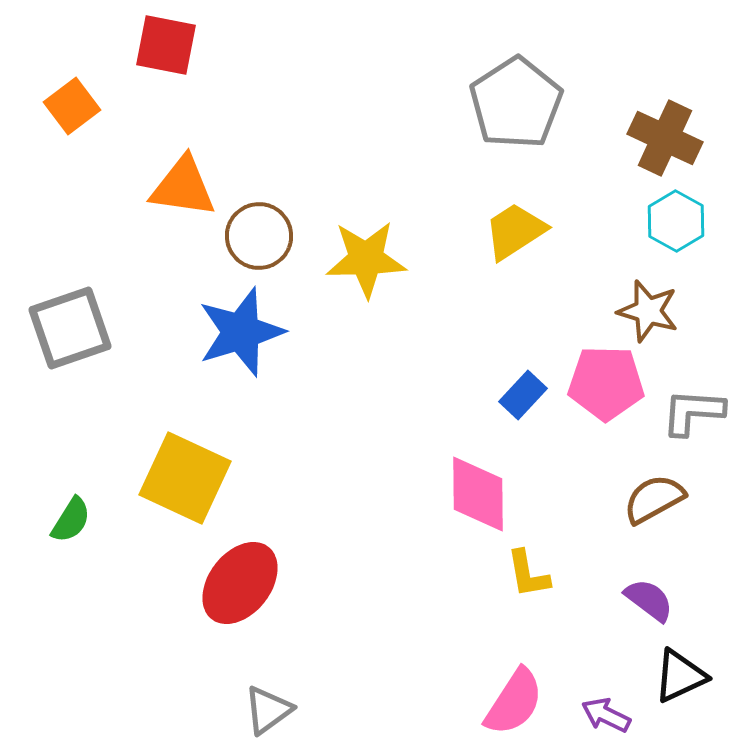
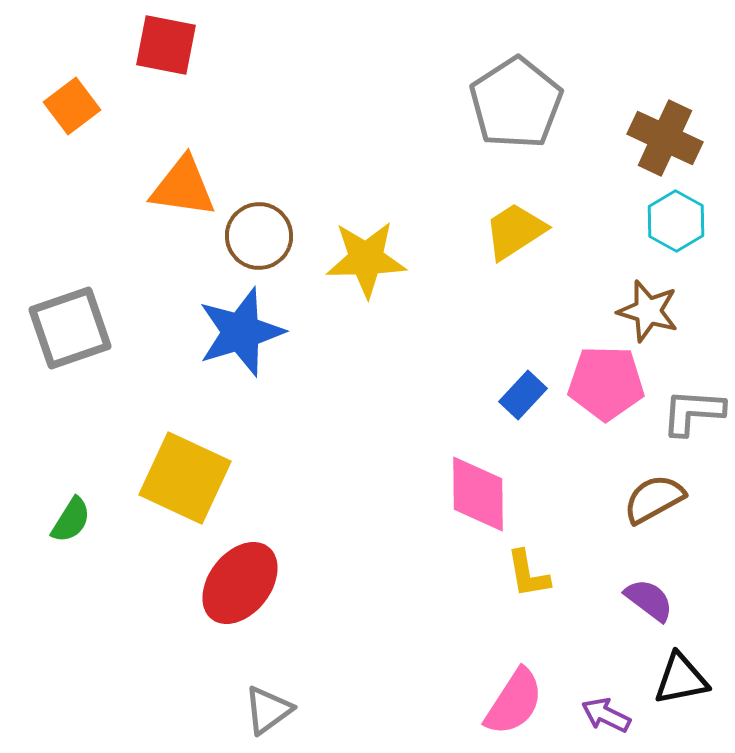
black triangle: moved 1 px right, 3 px down; rotated 14 degrees clockwise
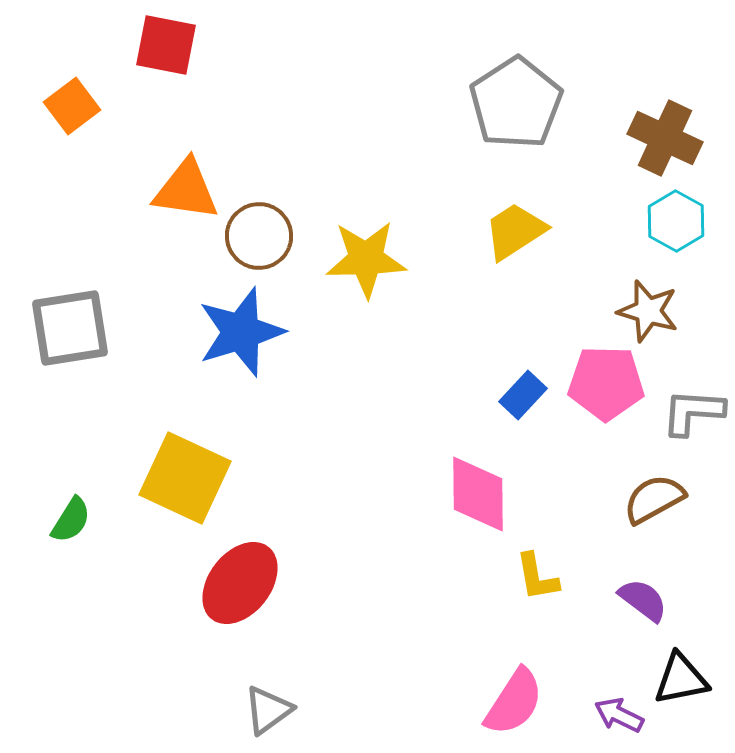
orange triangle: moved 3 px right, 3 px down
gray square: rotated 10 degrees clockwise
yellow L-shape: moved 9 px right, 3 px down
purple semicircle: moved 6 px left
purple arrow: moved 13 px right
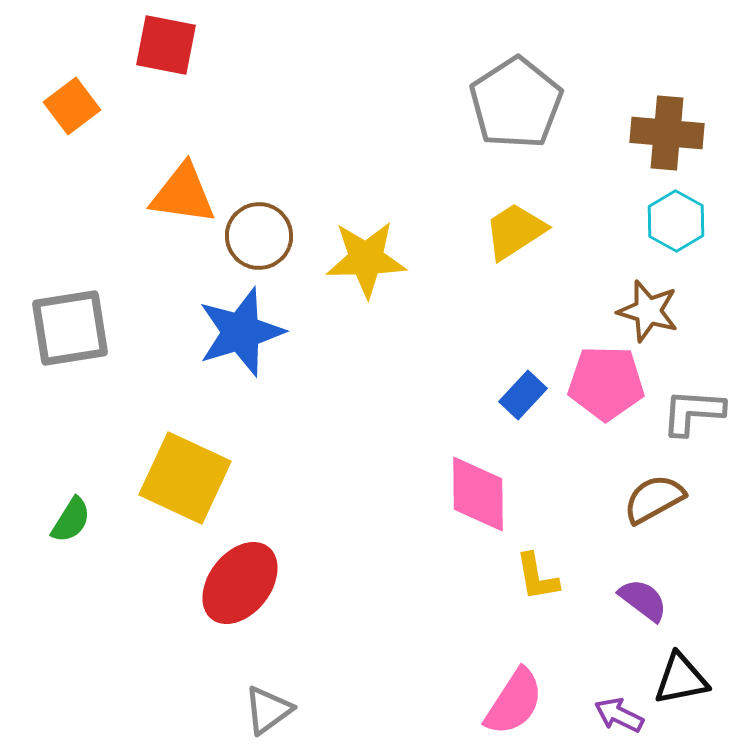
brown cross: moved 2 px right, 5 px up; rotated 20 degrees counterclockwise
orange triangle: moved 3 px left, 4 px down
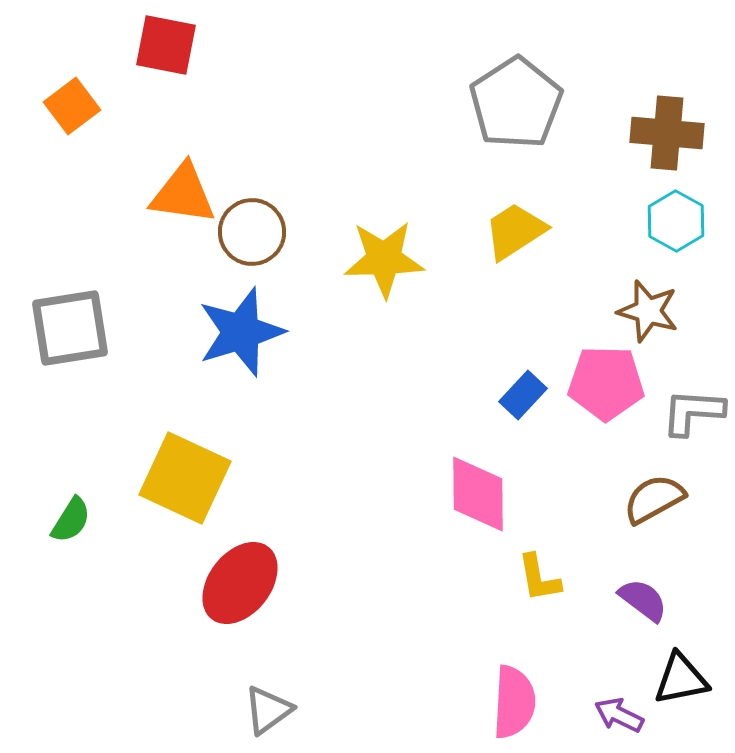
brown circle: moved 7 px left, 4 px up
yellow star: moved 18 px right
yellow L-shape: moved 2 px right, 1 px down
pink semicircle: rotated 30 degrees counterclockwise
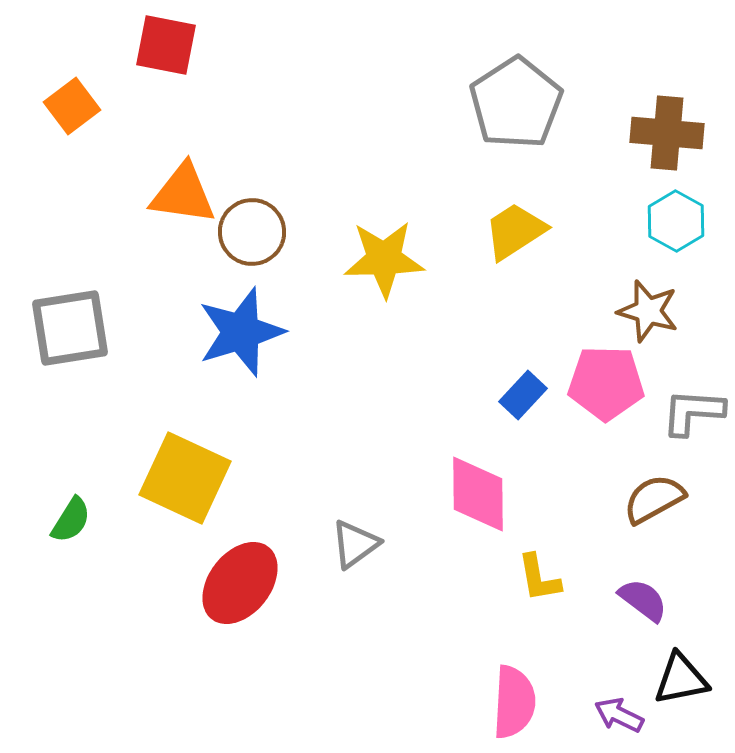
gray triangle: moved 87 px right, 166 px up
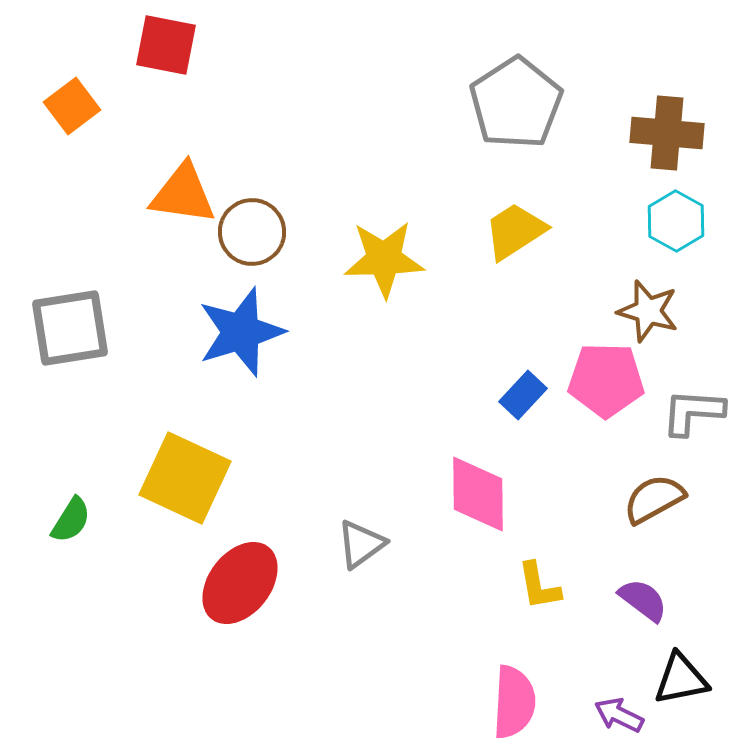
pink pentagon: moved 3 px up
gray triangle: moved 6 px right
yellow L-shape: moved 8 px down
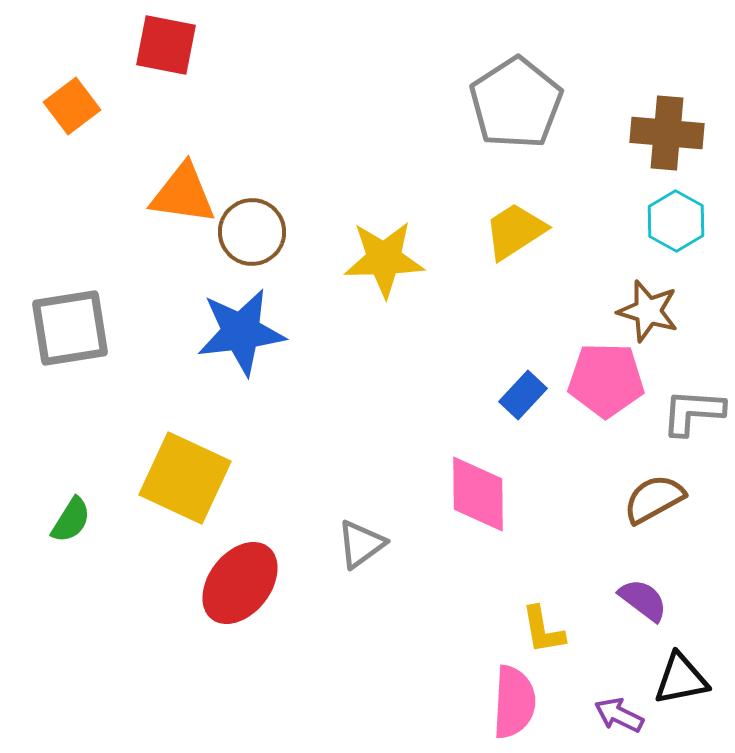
blue star: rotated 10 degrees clockwise
yellow L-shape: moved 4 px right, 44 px down
